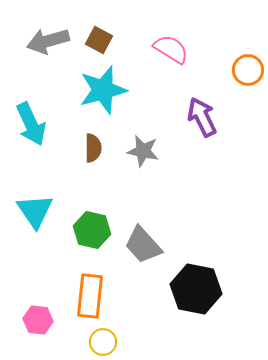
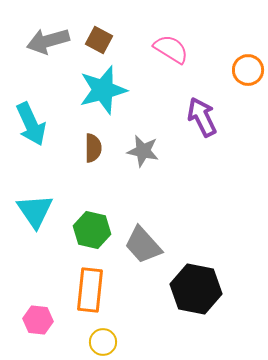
orange rectangle: moved 6 px up
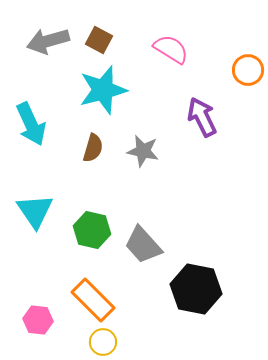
brown semicircle: rotated 16 degrees clockwise
orange rectangle: moved 3 px right, 10 px down; rotated 51 degrees counterclockwise
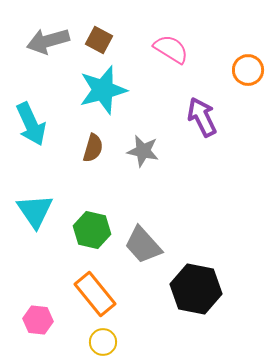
orange rectangle: moved 2 px right, 6 px up; rotated 6 degrees clockwise
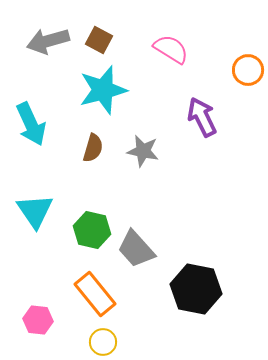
gray trapezoid: moved 7 px left, 4 px down
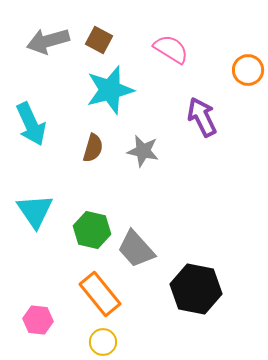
cyan star: moved 7 px right
orange rectangle: moved 5 px right
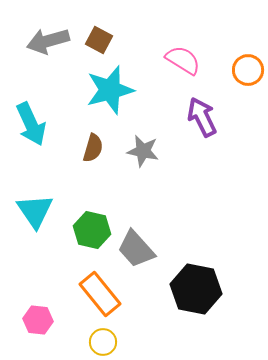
pink semicircle: moved 12 px right, 11 px down
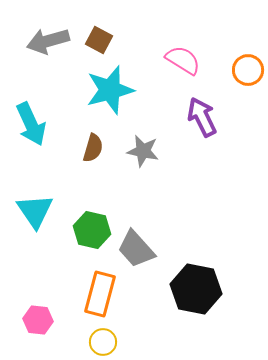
orange rectangle: rotated 54 degrees clockwise
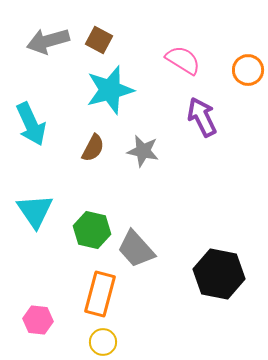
brown semicircle: rotated 12 degrees clockwise
black hexagon: moved 23 px right, 15 px up
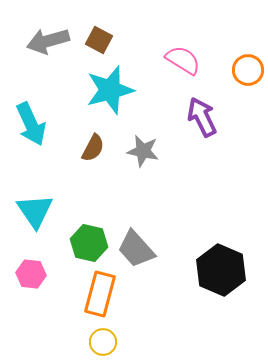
green hexagon: moved 3 px left, 13 px down
black hexagon: moved 2 px right, 4 px up; rotated 12 degrees clockwise
pink hexagon: moved 7 px left, 46 px up
